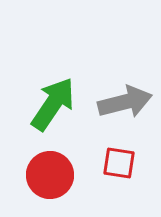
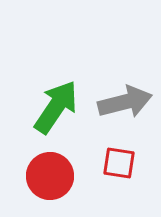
green arrow: moved 3 px right, 3 px down
red circle: moved 1 px down
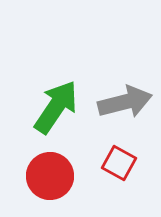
red square: rotated 20 degrees clockwise
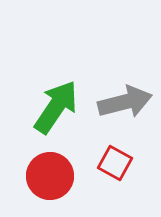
red square: moved 4 px left
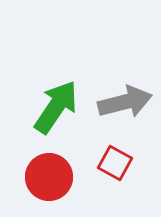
red circle: moved 1 px left, 1 px down
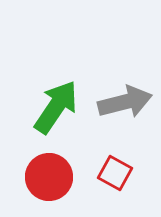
red square: moved 10 px down
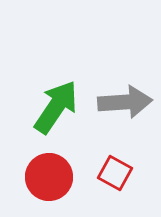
gray arrow: rotated 10 degrees clockwise
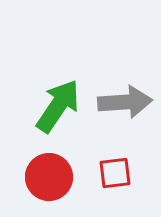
green arrow: moved 2 px right, 1 px up
red square: rotated 36 degrees counterclockwise
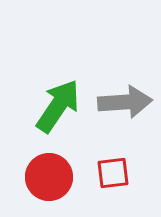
red square: moved 2 px left
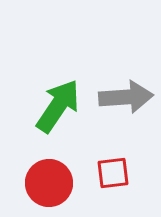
gray arrow: moved 1 px right, 5 px up
red circle: moved 6 px down
